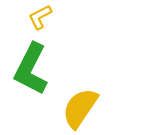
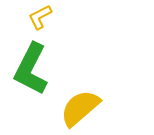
yellow semicircle: rotated 15 degrees clockwise
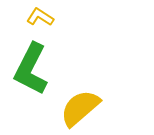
yellow L-shape: rotated 60 degrees clockwise
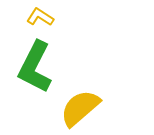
green L-shape: moved 4 px right, 2 px up
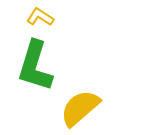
green L-shape: moved 1 px up; rotated 10 degrees counterclockwise
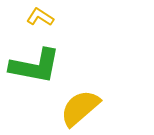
green L-shape: rotated 96 degrees counterclockwise
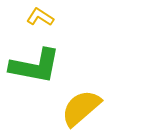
yellow semicircle: moved 1 px right
